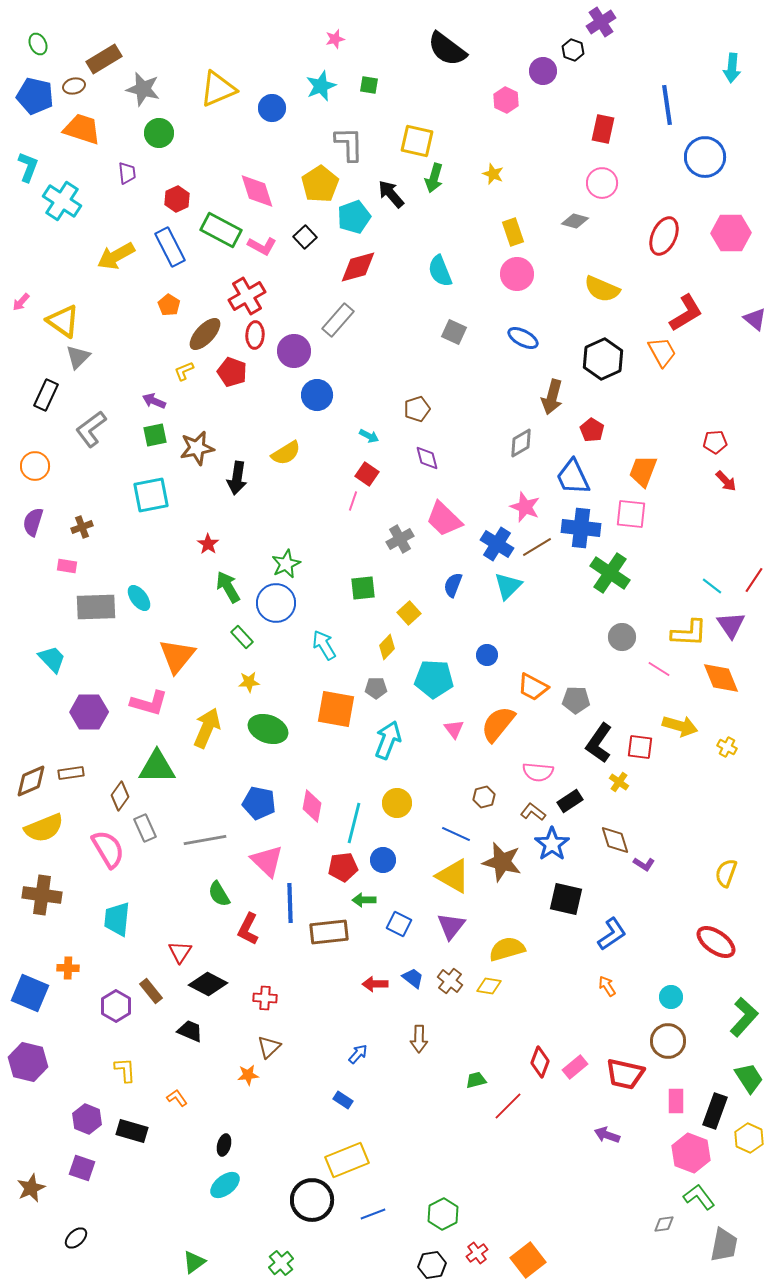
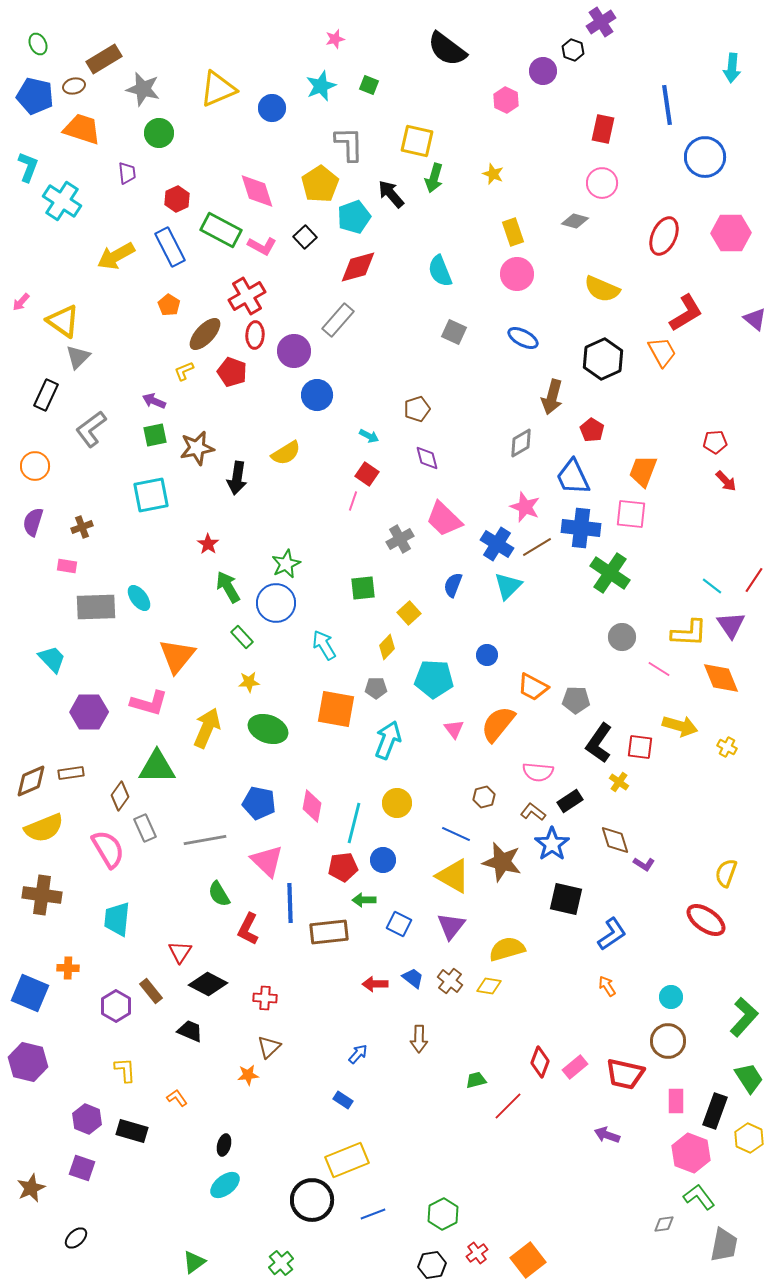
green square at (369, 85): rotated 12 degrees clockwise
red ellipse at (716, 942): moved 10 px left, 22 px up
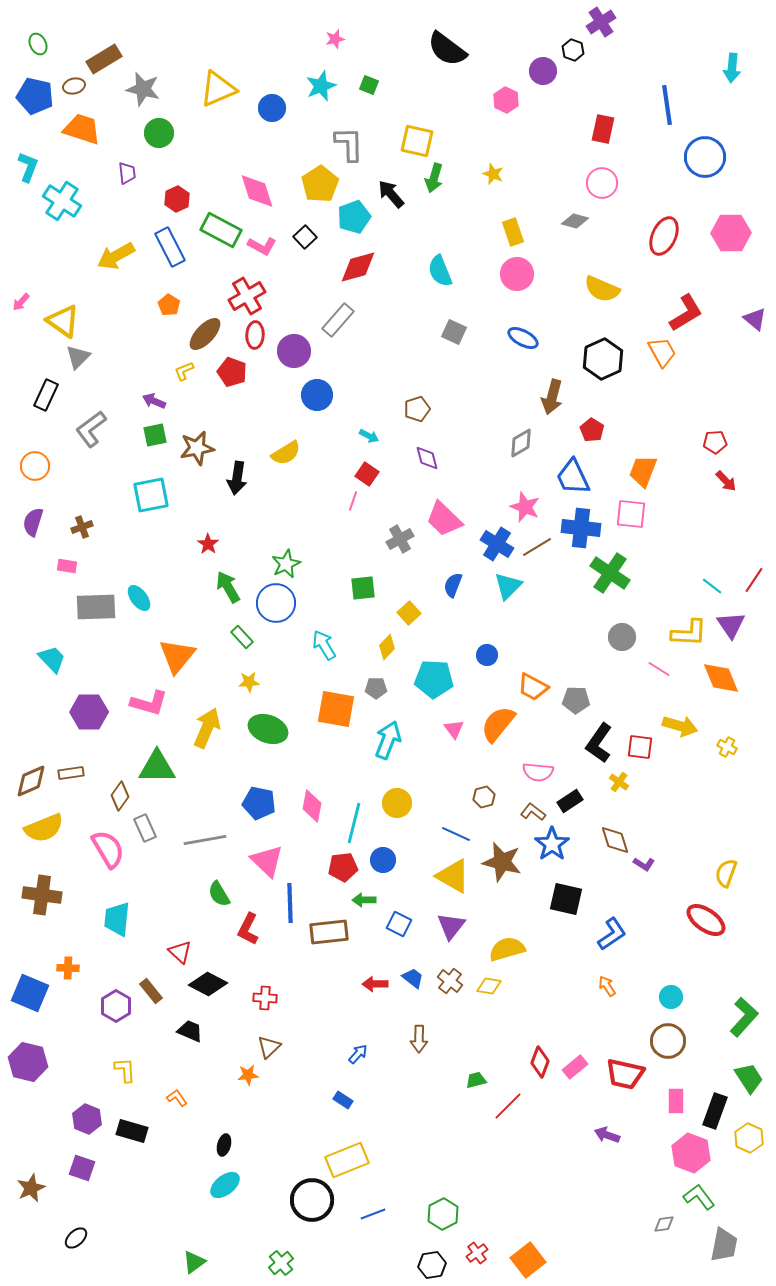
red triangle at (180, 952): rotated 20 degrees counterclockwise
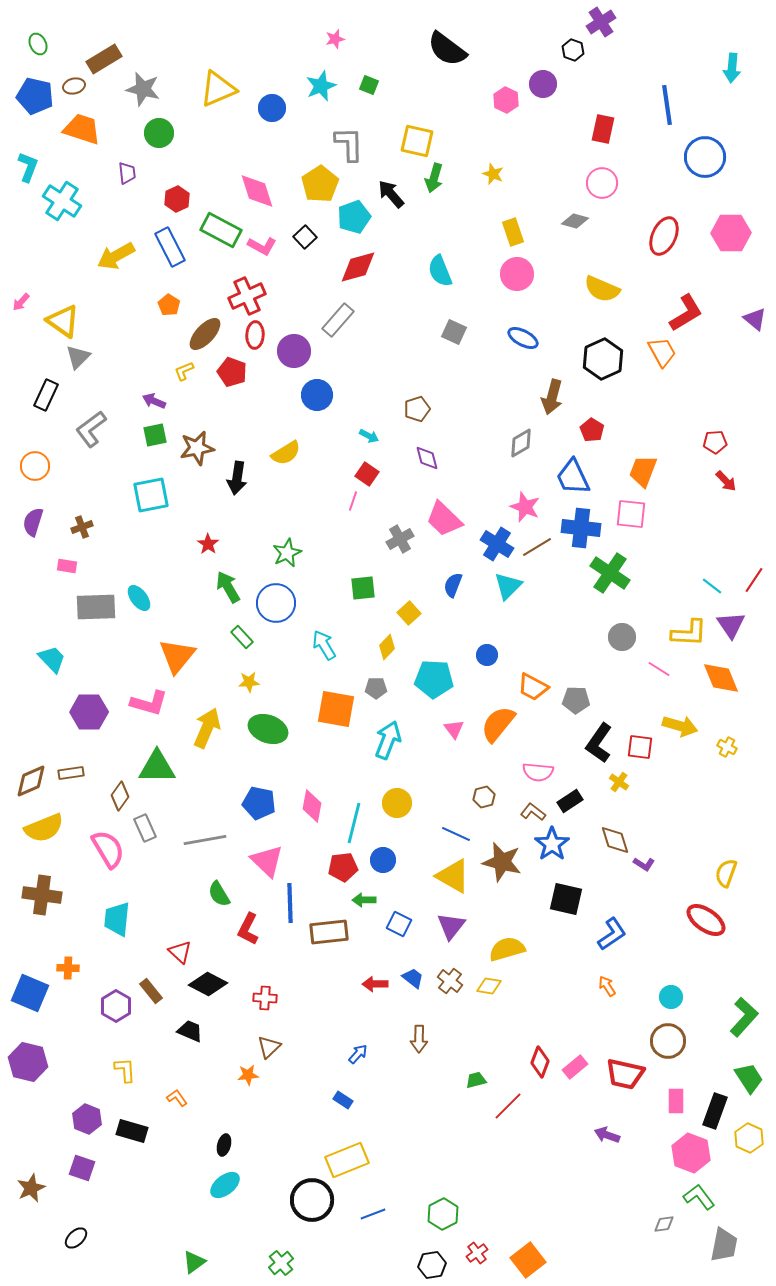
purple circle at (543, 71): moved 13 px down
red cross at (247, 296): rotated 6 degrees clockwise
green star at (286, 564): moved 1 px right, 11 px up
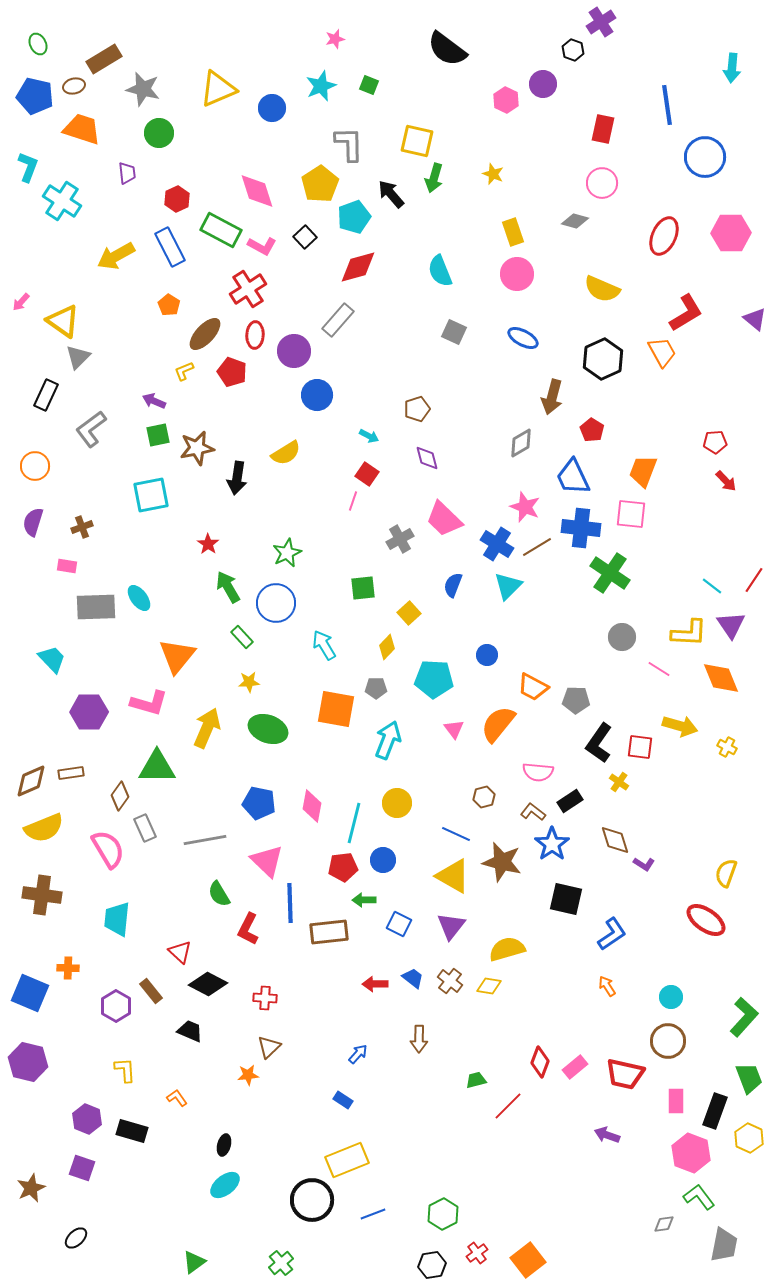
red cross at (247, 296): moved 1 px right, 7 px up; rotated 9 degrees counterclockwise
green square at (155, 435): moved 3 px right
green trapezoid at (749, 1078): rotated 12 degrees clockwise
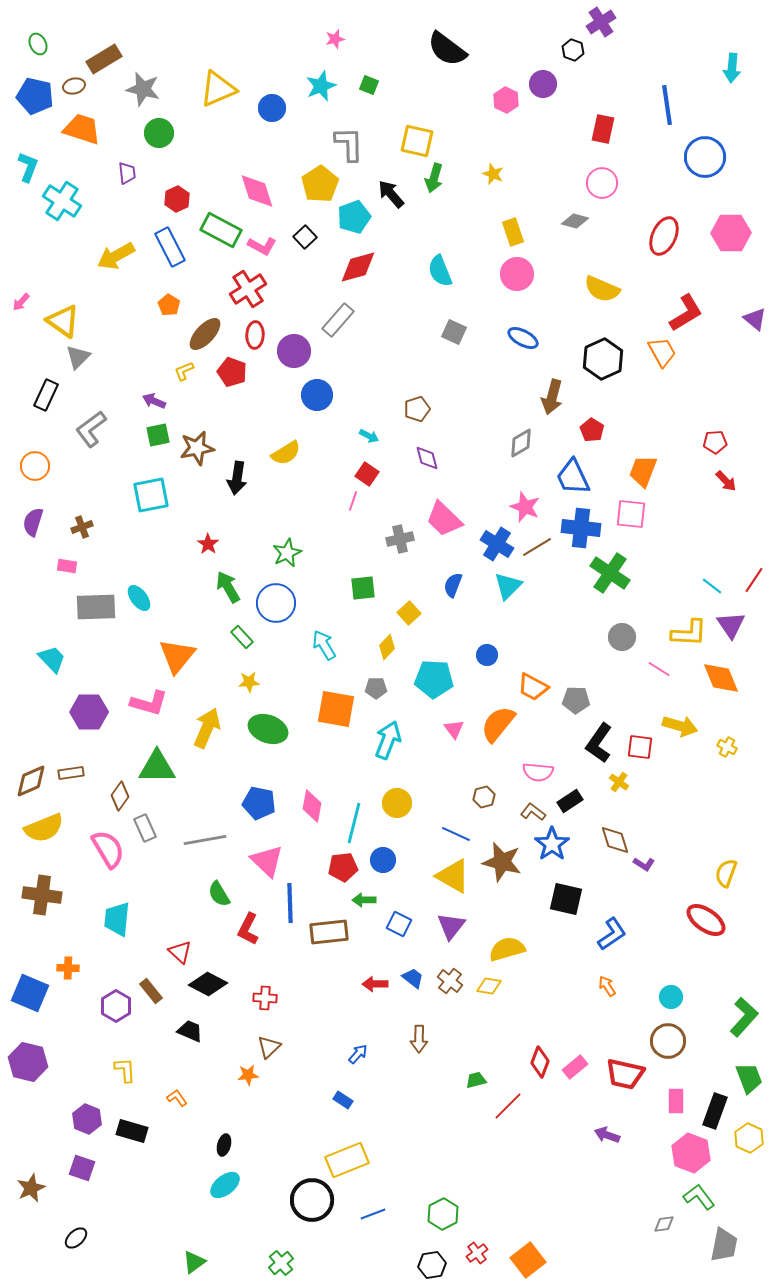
gray cross at (400, 539): rotated 16 degrees clockwise
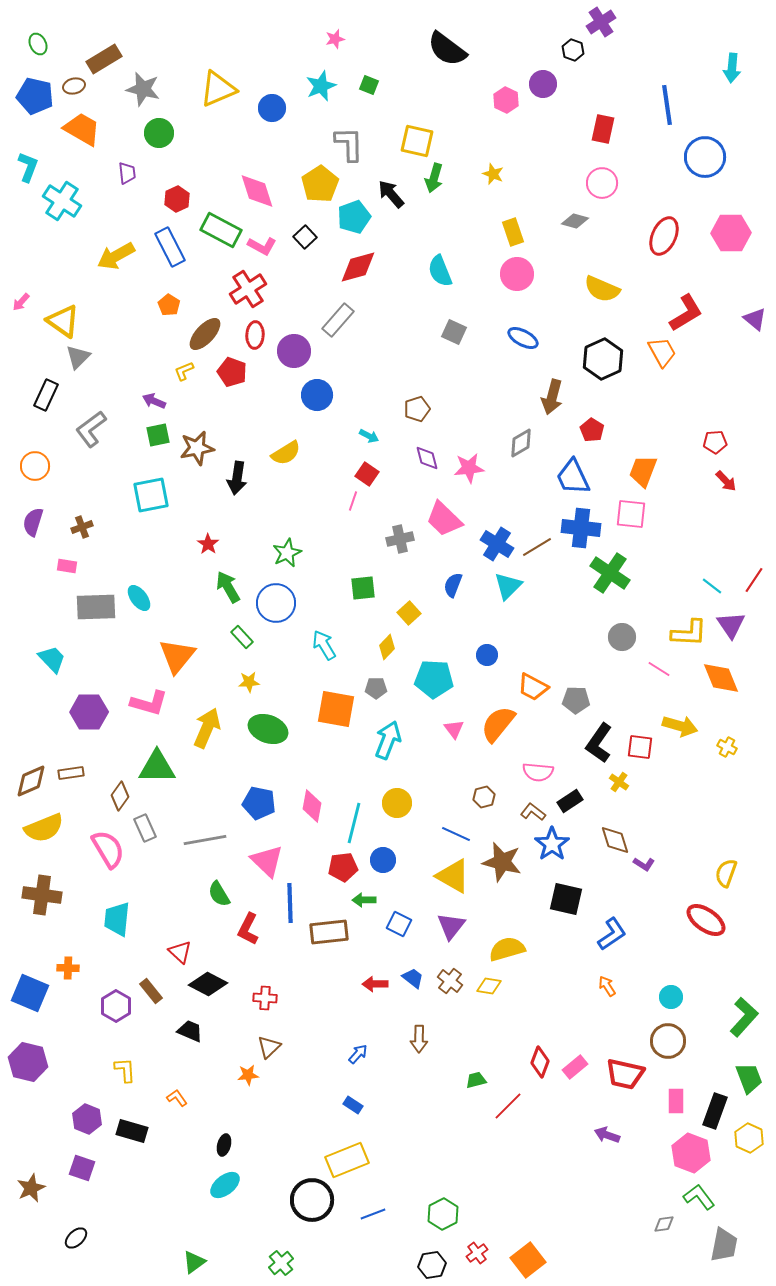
orange trapezoid at (82, 129): rotated 12 degrees clockwise
pink star at (525, 507): moved 56 px left, 39 px up; rotated 28 degrees counterclockwise
blue rectangle at (343, 1100): moved 10 px right, 5 px down
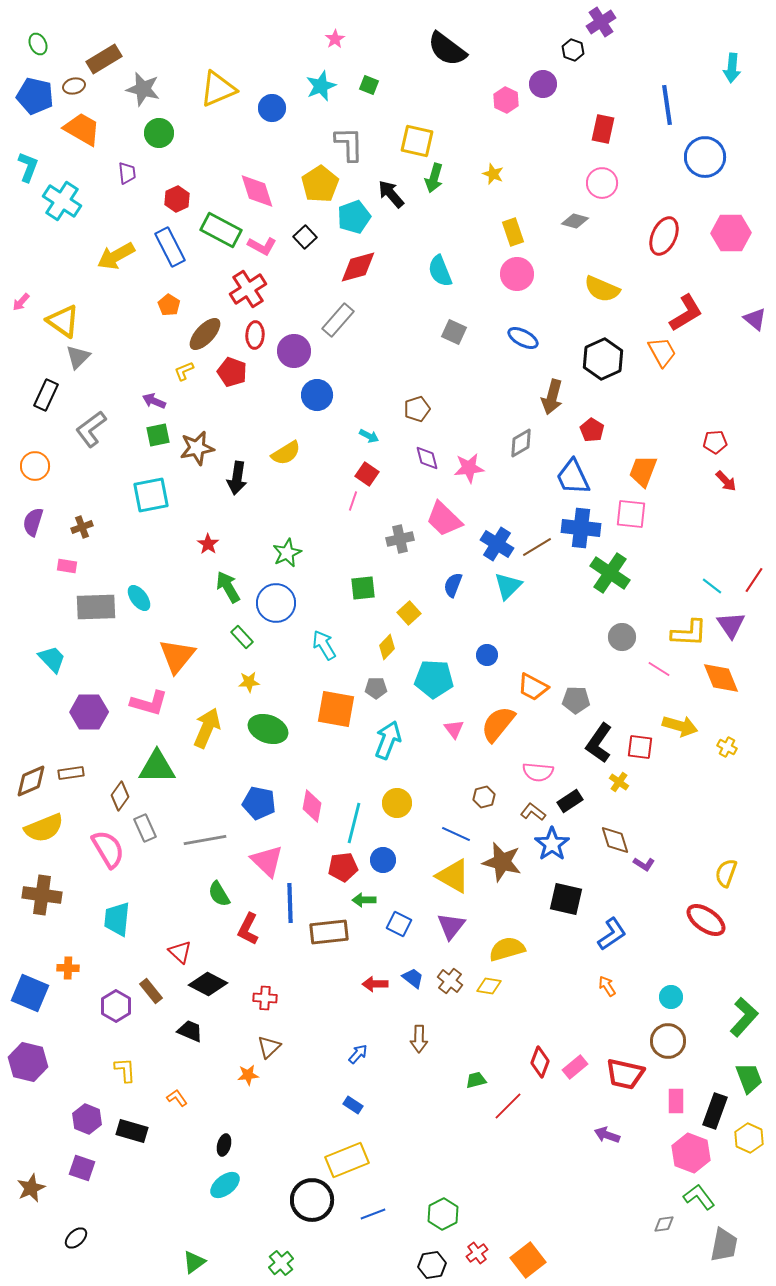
pink star at (335, 39): rotated 18 degrees counterclockwise
